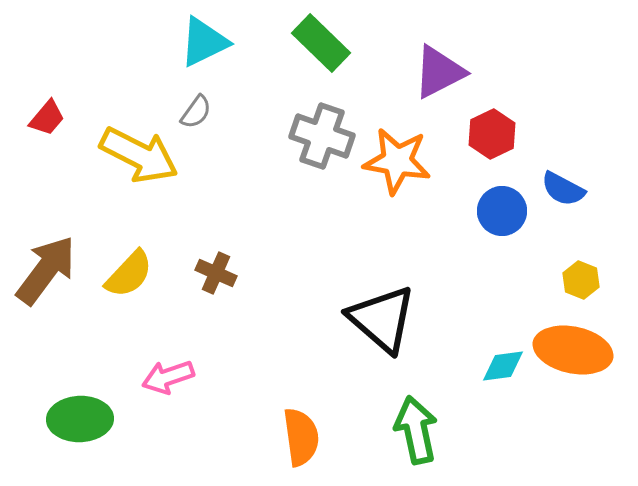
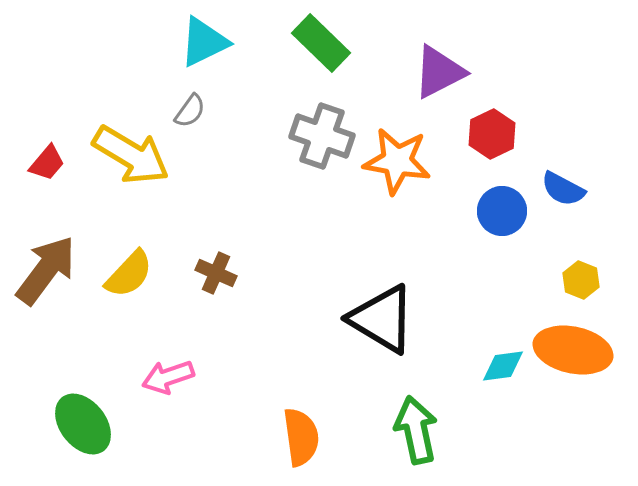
gray semicircle: moved 6 px left, 1 px up
red trapezoid: moved 45 px down
yellow arrow: moved 8 px left; rotated 4 degrees clockwise
black triangle: rotated 10 degrees counterclockwise
green ellipse: moved 3 px right, 5 px down; rotated 54 degrees clockwise
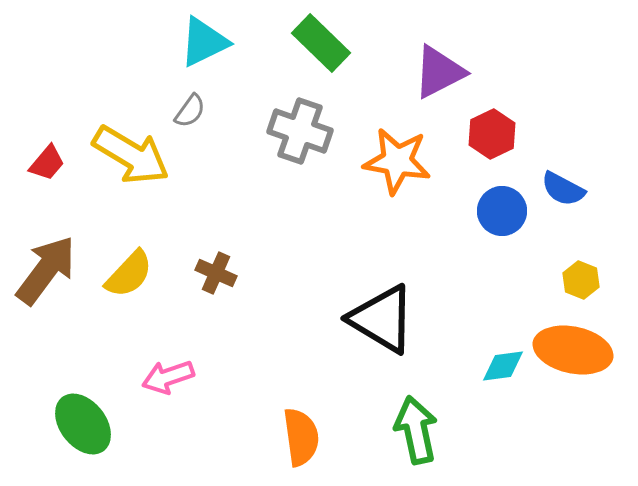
gray cross: moved 22 px left, 5 px up
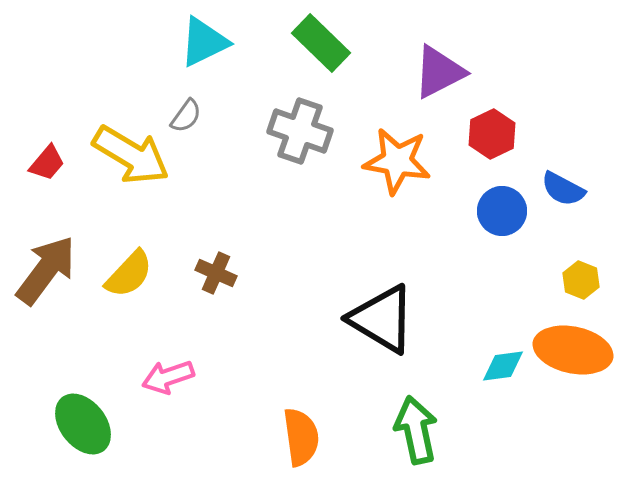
gray semicircle: moved 4 px left, 5 px down
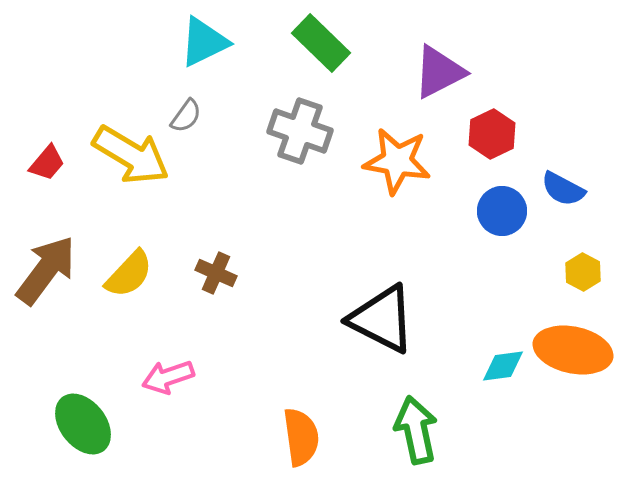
yellow hexagon: moved 2 px right, 8 px up; rotated 6 degrees clockwise
black triangle: rotated 4 degrees counterclockwise
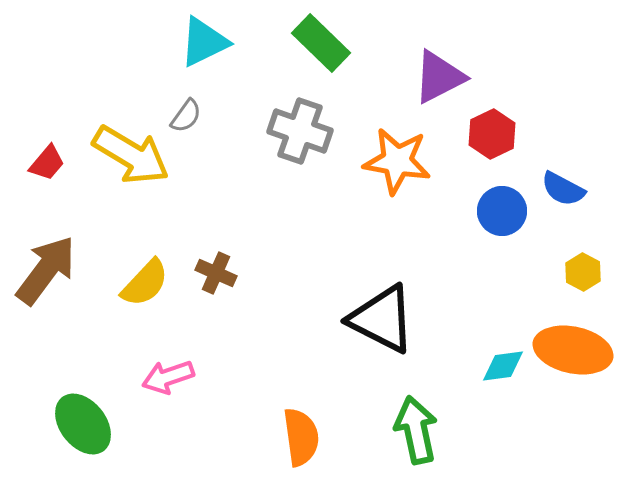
purple triangle: moved 5 px down
yellow semicircle: moved 16 px right, 9 px down
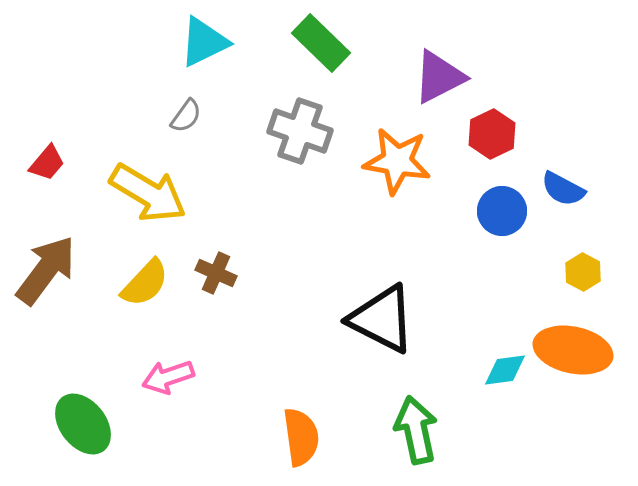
yellow arrow: moved 17 px right, 38 px down
cyan diamond: moved 2 px right, 4 px down
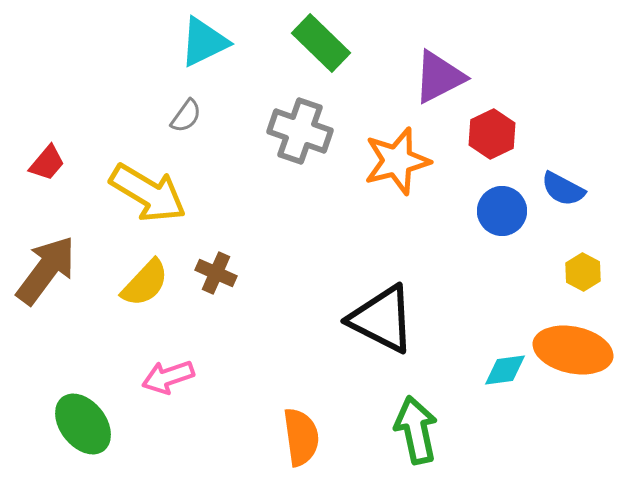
orange star: rotated 24 degrees counterclockwise
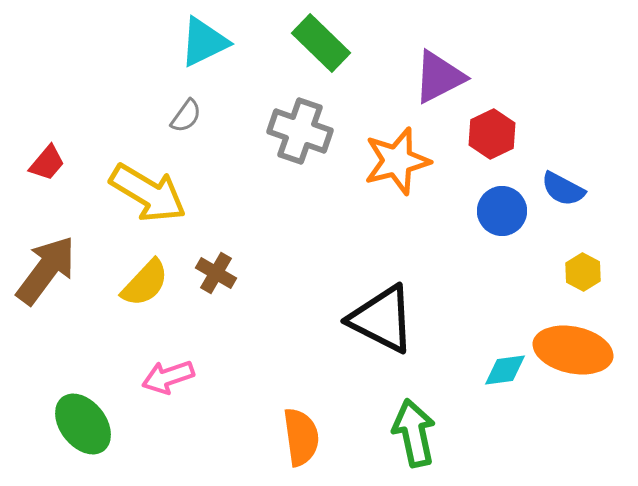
brown cross: rotated 6 degrees clockwise
green arrow: moved 2 px left, 3 px down
